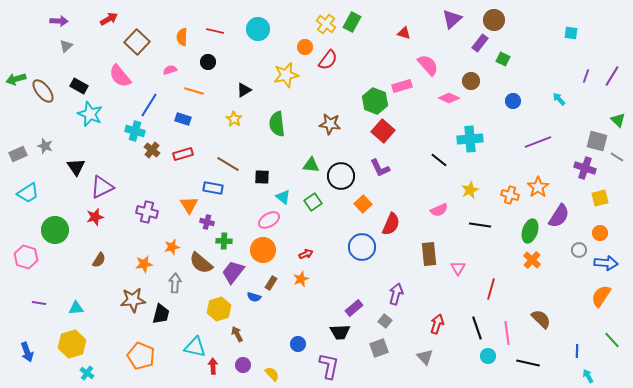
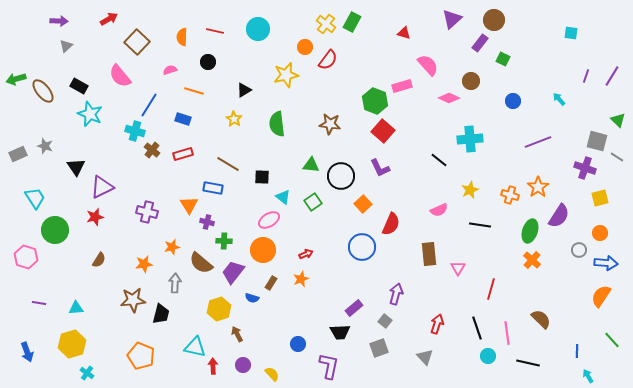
cyan trapezoid at (28, 193): moved 7 px right, 5 px down; rotated 90 degrees counterclockwise
blue semicircle at (254, 297): moved 2 px left, 1 px down
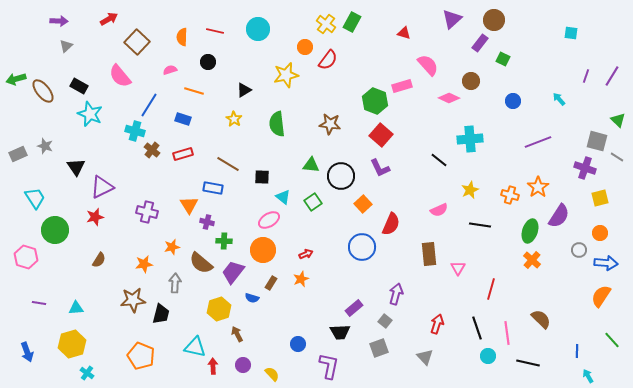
red square at (383, 131): moved 2 px left, 4 px down
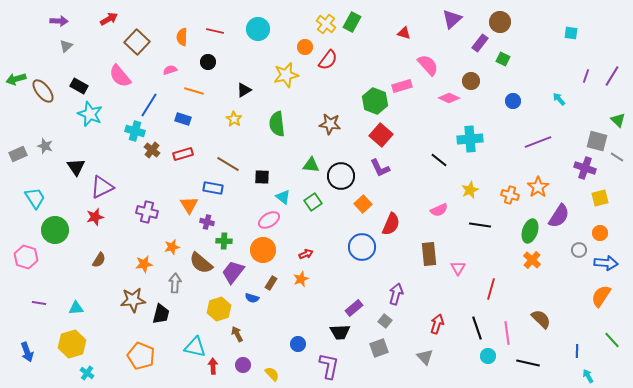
brown circle at (494, 20): moved 6 px right, 2 px down
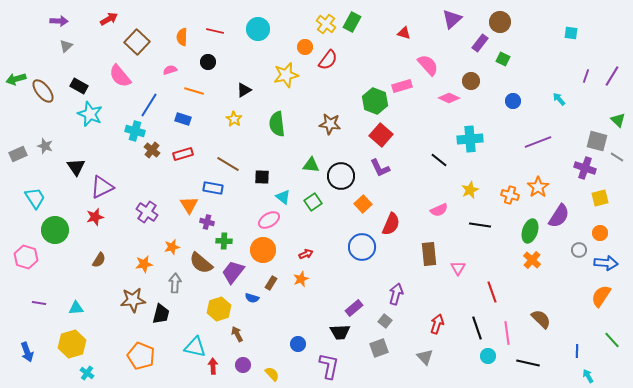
purple cross at (147, 212): rotated 20 degrees clockwise
red line at (491, 289): moved 1 px right, 3 px down; rotated 35 degrees counterclockwise
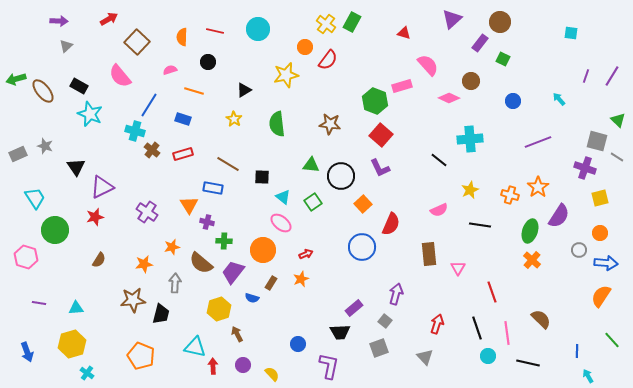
pink ellipse at (269, 220): moved 12 px right, 3 px down; rotated 70 degrees clockwise
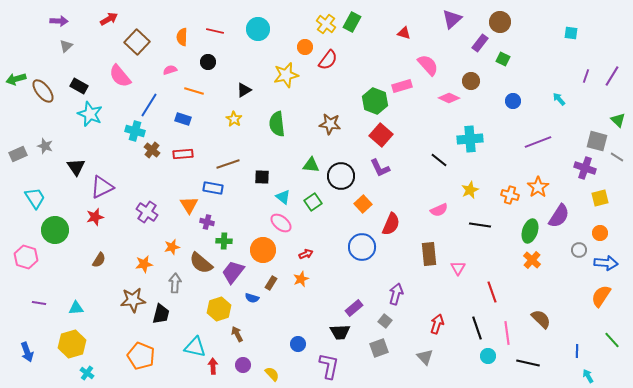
red rectangle at (183, 154): rotated 12 degrees clockwise
brown line at (228, 164): rotated 50 degrees counterclockwise
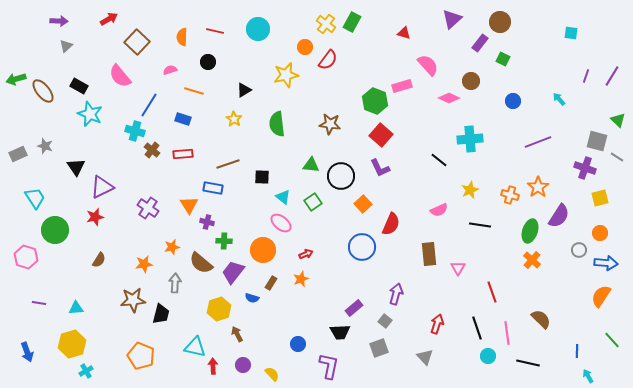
purple cross at (147, 212): moved 1 px right, 4 px up
cyan cross at (87, 373): moved 1 px left, 2 px up; rotated 24 degrees clockwise
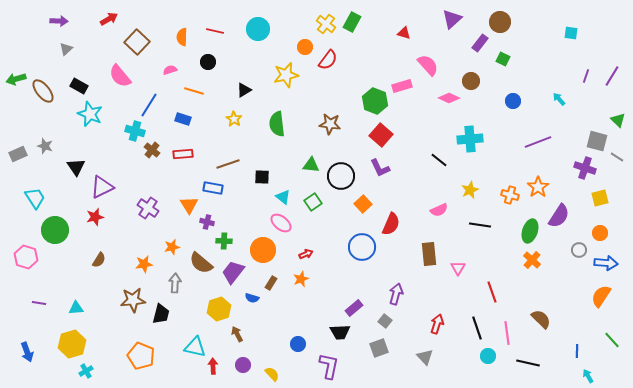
gray triangle at (66, 46): moved 3 px down
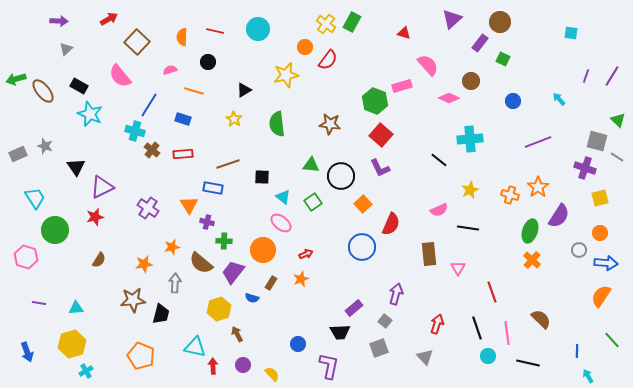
black line at (480, 225): moved 12 px left, 3 px down
